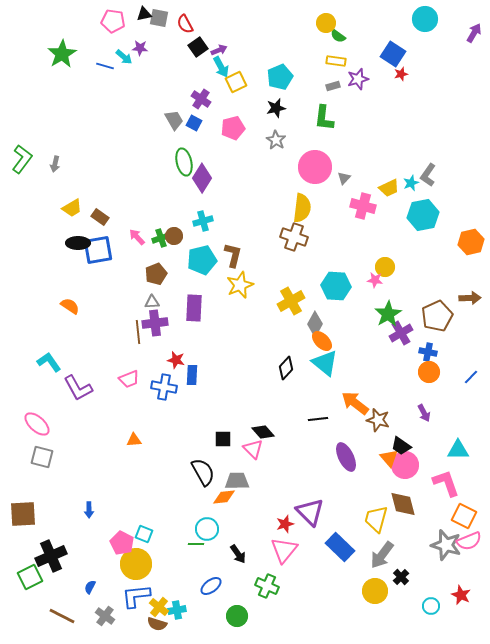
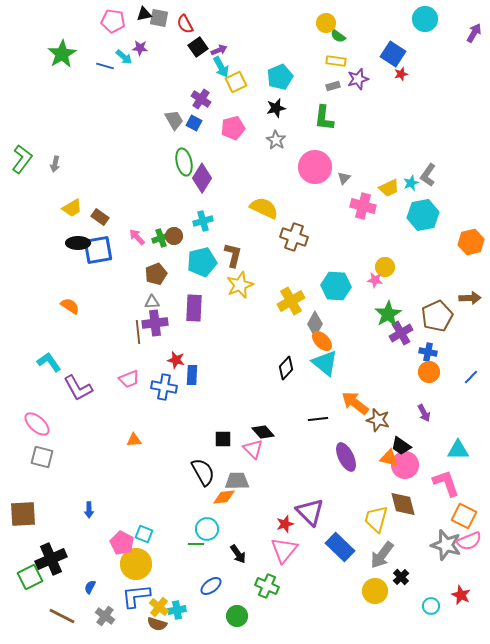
yellow semicircle at (302, 208): moved 38 px left; rotated 72 degrees counterclockwise
cyan pentagon at (202, 260): moved 2 px down
orange triangle at (389, 458): rotated 36 degrees counterclockwise
black cross at (51, 556): moved 3 px down
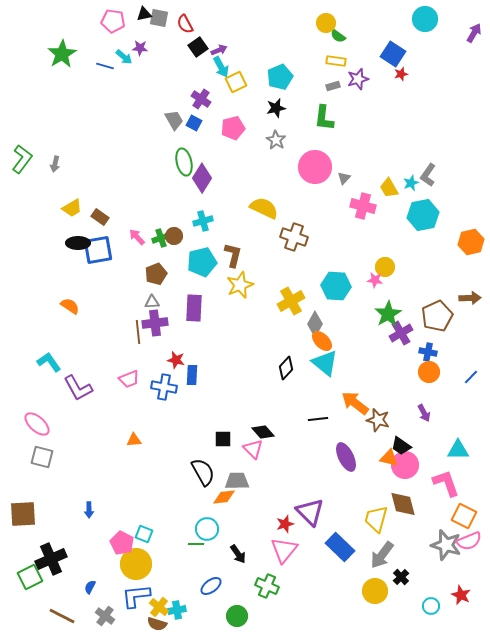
yellow trapezoid at (389, 188): rotated 85 degrees clockwise
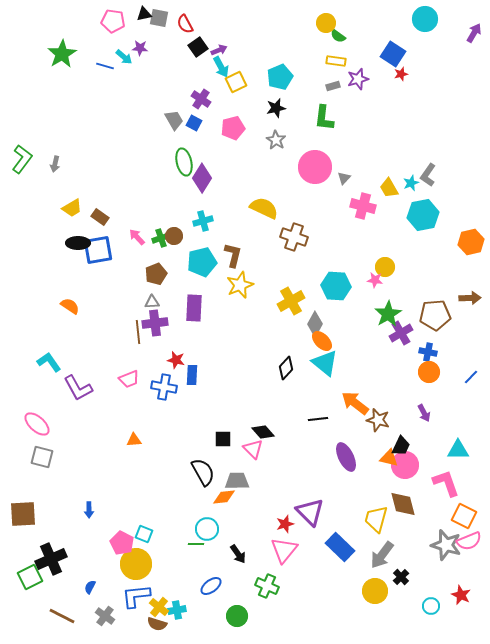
brown pentagon at (437, 316): moved 2 px left, 1 px up; rotated 20 degrees clockwise
black trapezoid at (401, 446): rotated 100 degrees counterclockwise
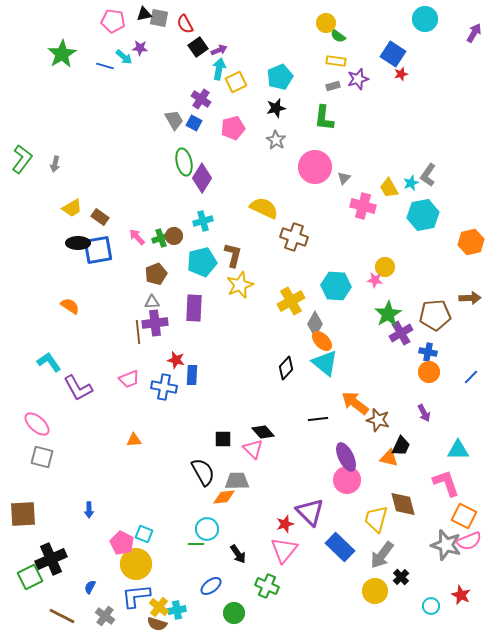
cyan arrow at (221, 67): moved 2 px left, 2 px down; rotated 140 degrees counterclockwise
pink circle at (405, 465): moved 58 px left, 15 px down
green circle at (237, 616): moved 3 px left, 3 px up
